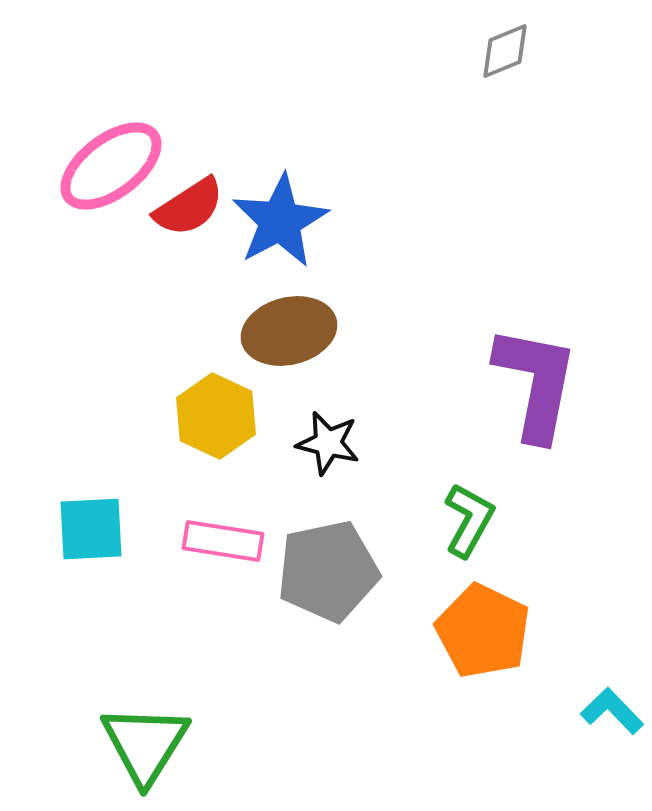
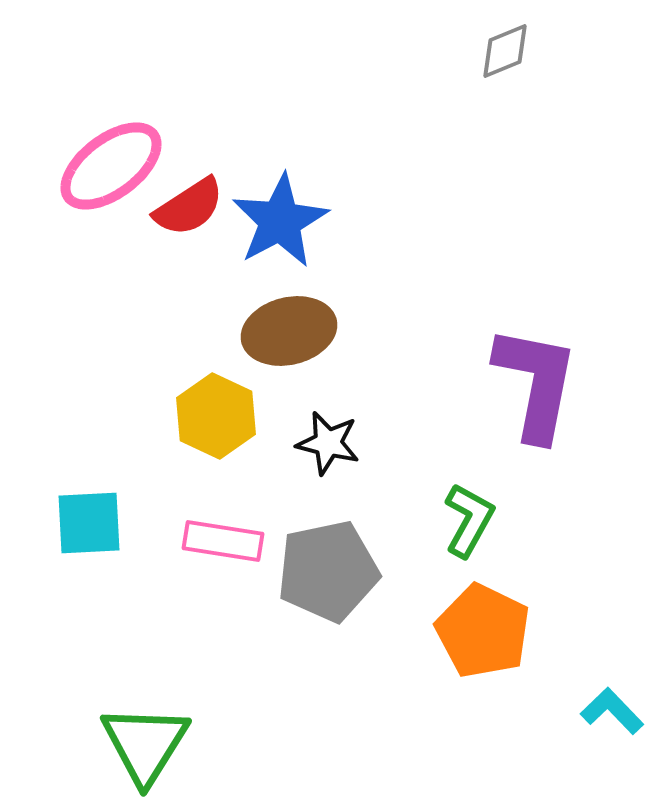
cyan square: moved 2 px left, 6 px up
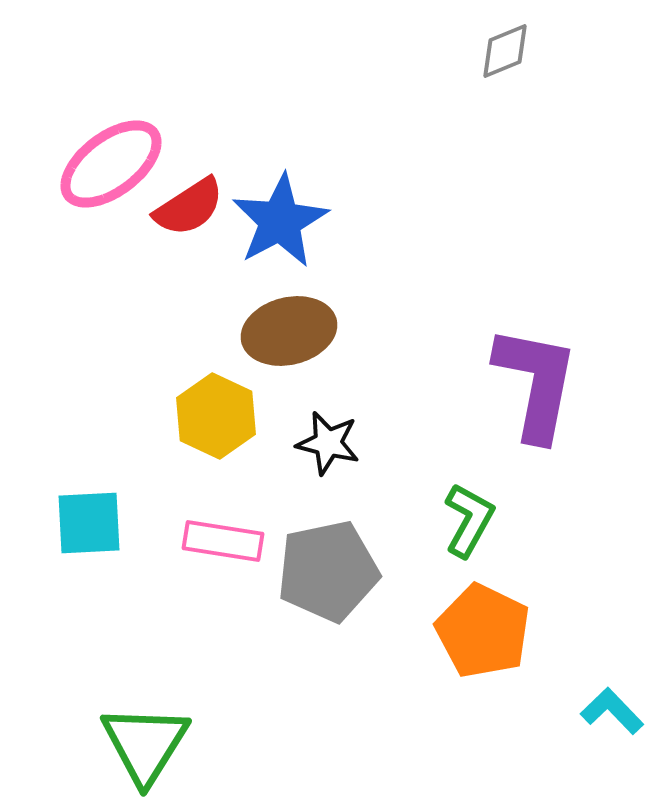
pink ellipse: moved 2 px up
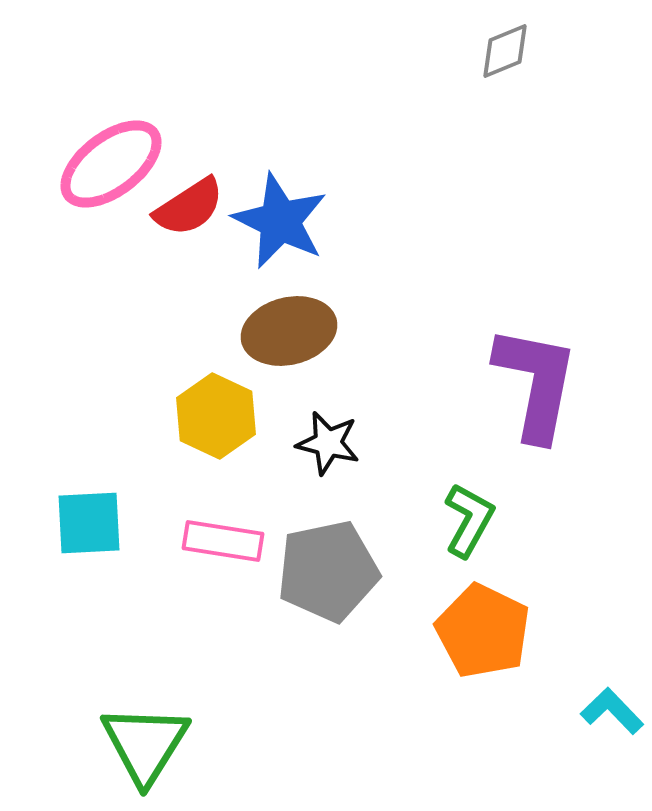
blue star: rotated 18 degrees counterclockwise
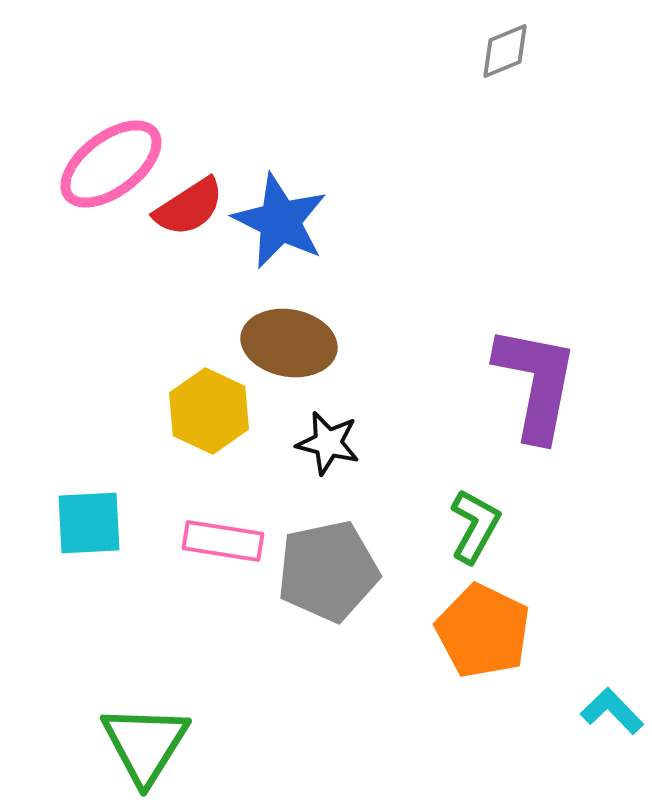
brown ellipse: moved 12 px down; rotated 24 degrees clockwise
yellow hexagon: moved 7 px left, 5 px up
green L-shape: moved 6 px right, 6 px down
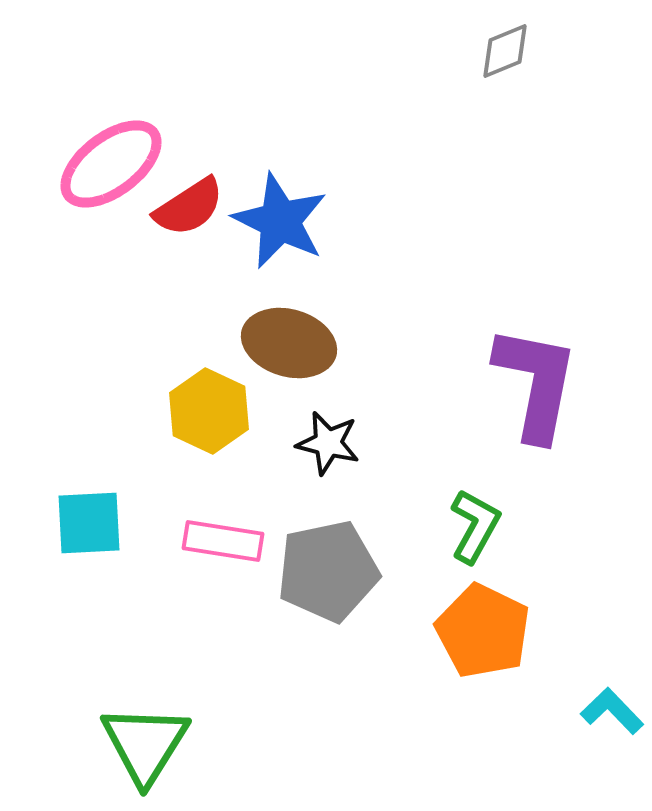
brown ellipse: rotated 6 degrees clockwise
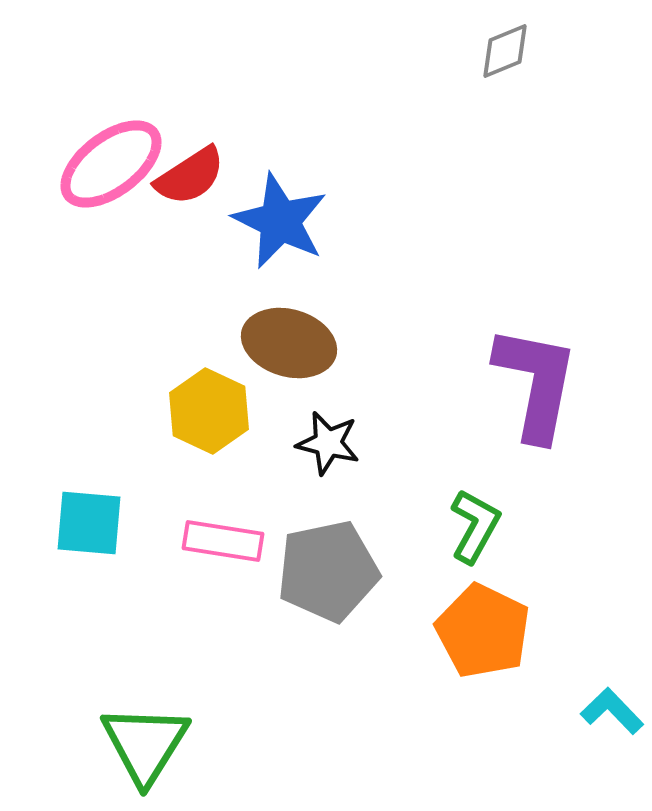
red semicircle: moved 1 px right, 31 px up
cyan square: rotated 8 degrees clockwise
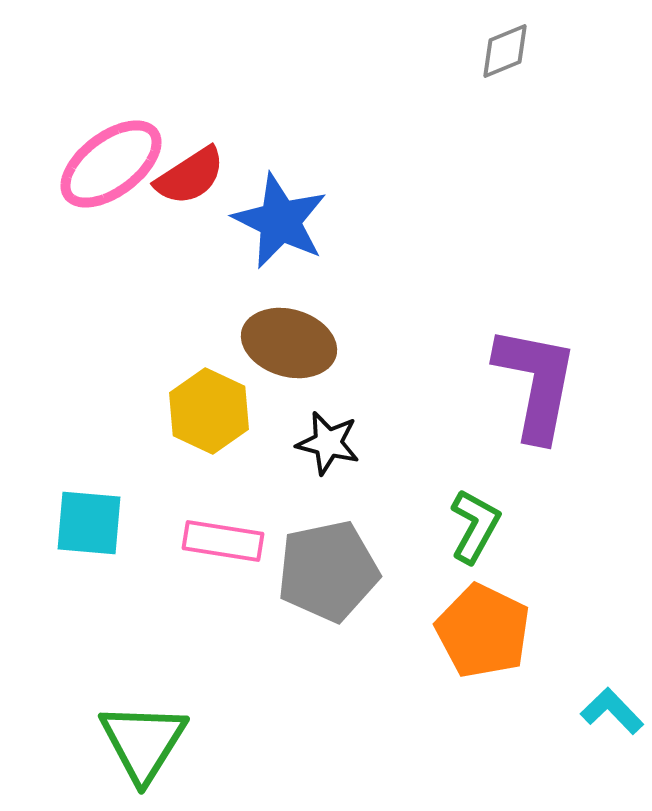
green triangle: moved 2 px left, 2 px up
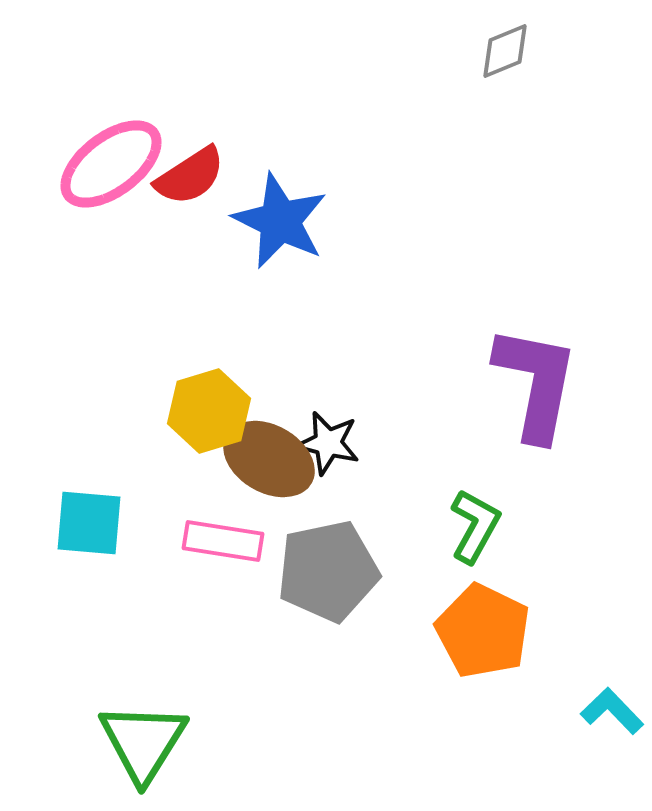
brown ellipse: moved 20 px left, 116 px down; rotated 14 degrees clockwise
yellow hexagon: rotated 18 degrees clockwise
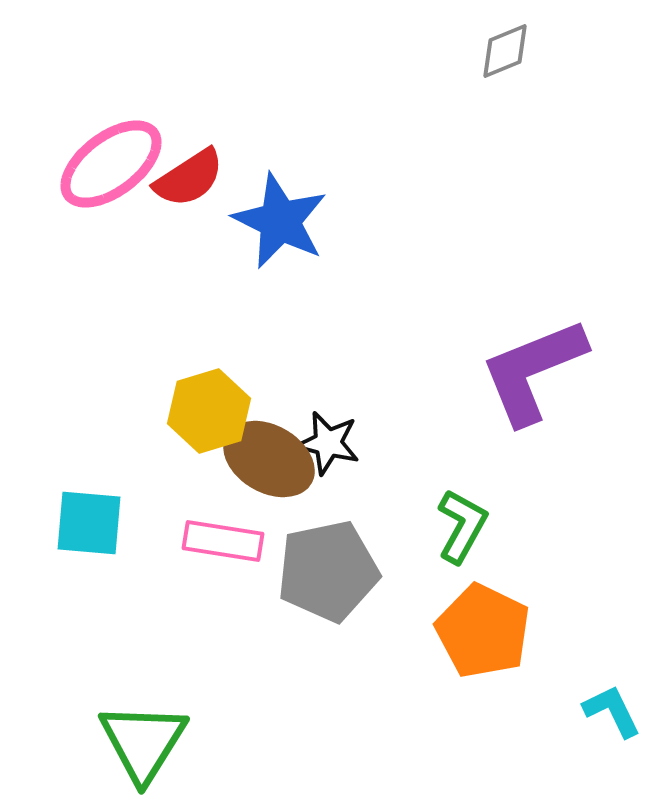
red semicircle: moved 1 px left, 2 px down
purple L-shape: moved 3 px left, 12 px up; rotated 123 degrees counterclockwise
green L-shape: moved 13 px left
cyan L-shape: rotated 18 degrees clockwise
